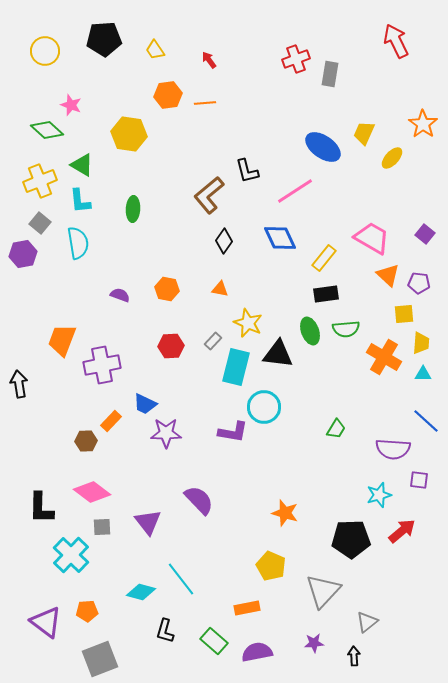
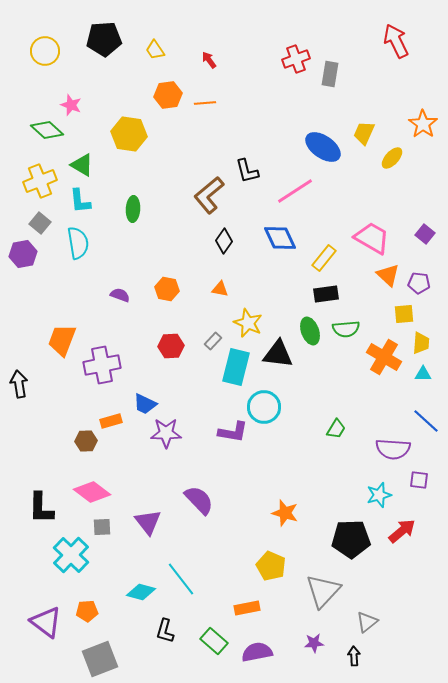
orange rectangle at (111, 421): rotated 30 degrees clockwise
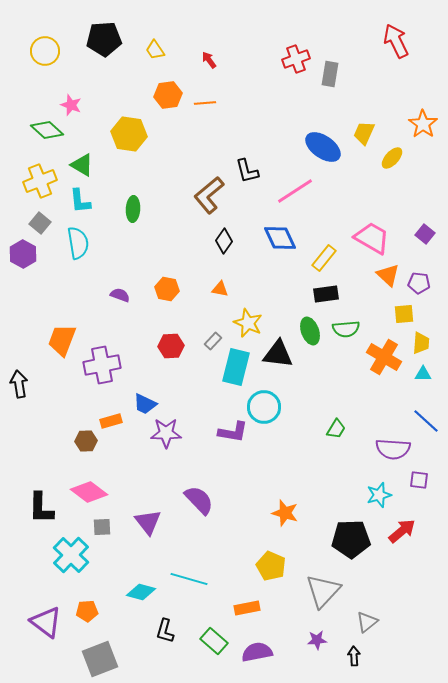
purple hexagon at (23, 254): rotated 20 degrees counterclockwise
pink diamond at (92, 492): moved 3 px left
cyan line at (181, 579): moved 8 px right; rotated 36 degrees counterclockwise
purple star at (314, 643): moved 3 px right, 3 px up
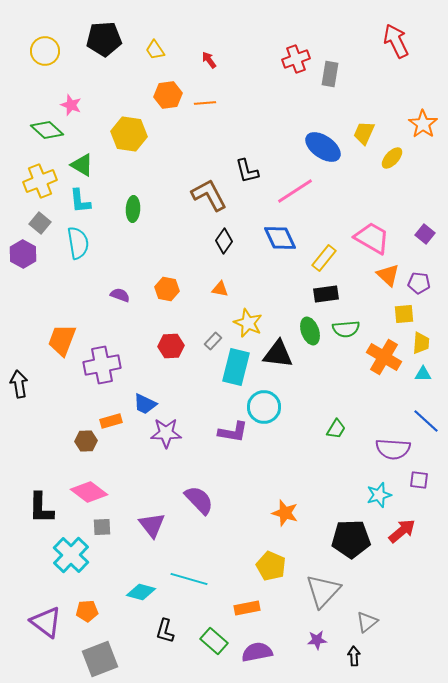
brown L-shape at (209, 195): rotated 102 degrees clockwise
purple triangle at (148, 522): moved 4 px right, 3 px down
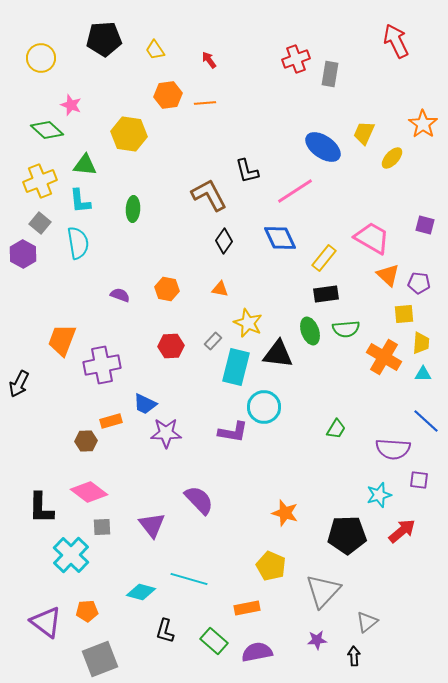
yellow circle at (45, 51): moved 4 px left, 7 px down
green triangle at (82, 165): moved 3 px right; rotated 25 degrees counterclockwise
purple square at (425, 234): moved 9 px up; rotated 24 degrees counterclockwise
black arrow at (19, 384): rotated 144 degrees counterclockwise
black pentagon at (351, 539): moved 4 px left, 4 px up
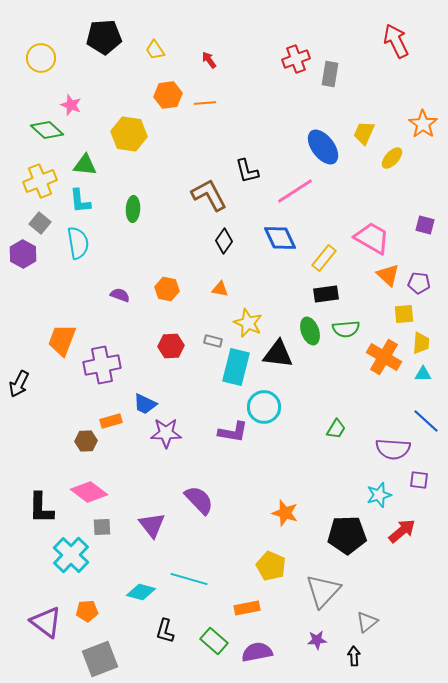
black pentagon at (104, 39): moved 2 px up
blue ellipse at (323, 147): rotated 18 degrees clockwise
gray rectangle at (213, 341): rotated 60 degrees clockwise
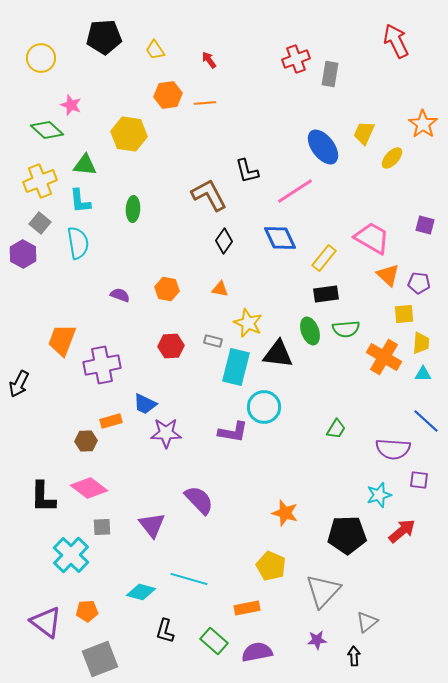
pink diamond at (89, 492): moved 4 px up
black L-shape at (41, 508): moved 2 px right, 11 px up
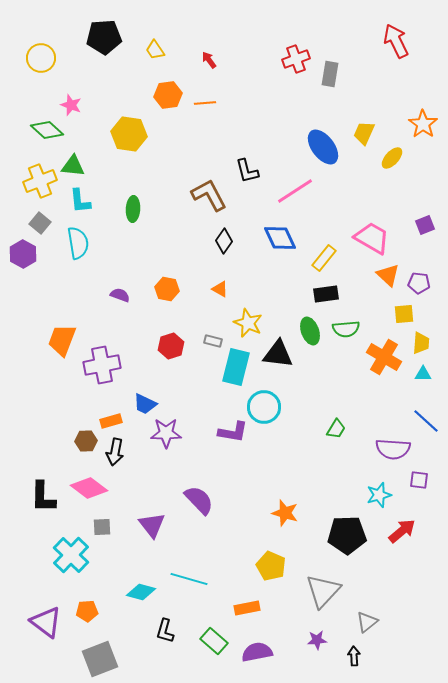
green triangle at (85, 165): moved 12 px left, 1 px down
purple square at (425, 225): rotated 36 degrees counterclockwise
orange triangle at (220, 289): rotated 18 degrees clockwise
red hexagon at (171, 346): rotated 15 degrees counterclockwise
black arrow at (19, 384): moved 96 px right, 68 px down; rotated 16 degrees counterclockwise
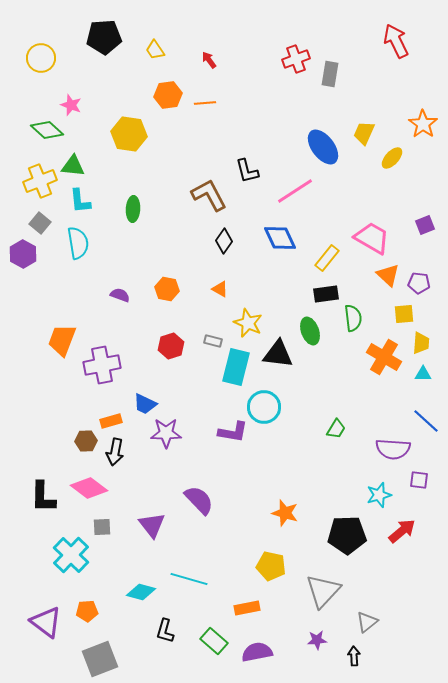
yellow rectangle at (324, 258): moved 3 px right
green semicircle at (346, 329): moved 7 px right, 11 px up; rotated 92 degrees counterclockwise
yellow pentagon at (271, 566): rotated 12 degrees counterclockwise
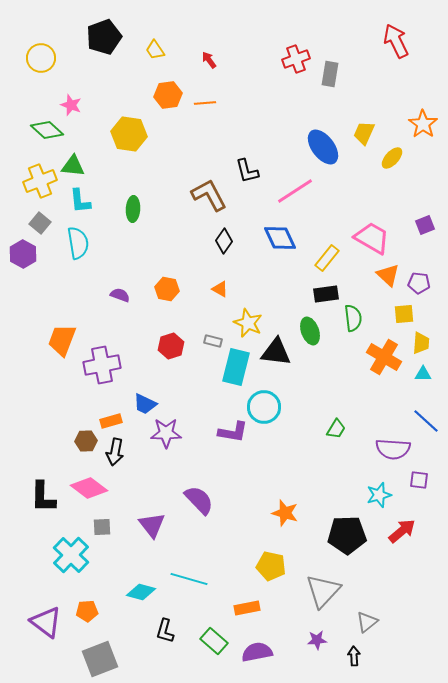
black pentagon at (104, 37): rotated 16 degrees counterclockwise
black triangle at (278, 354): moved 2 px left, 2 px up
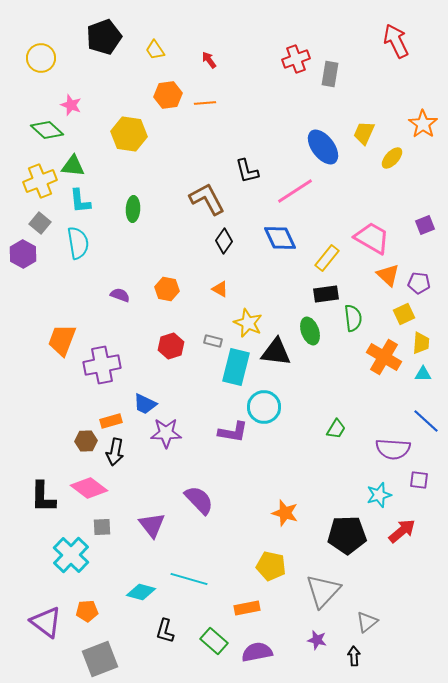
brown L-shape at (209, 195): moved 2 px left, 4 px down
yellow square at (404, 314): rotated 20 degrees counterclockwise
purple star at (317, 640): rotated 18 degrees clockwise
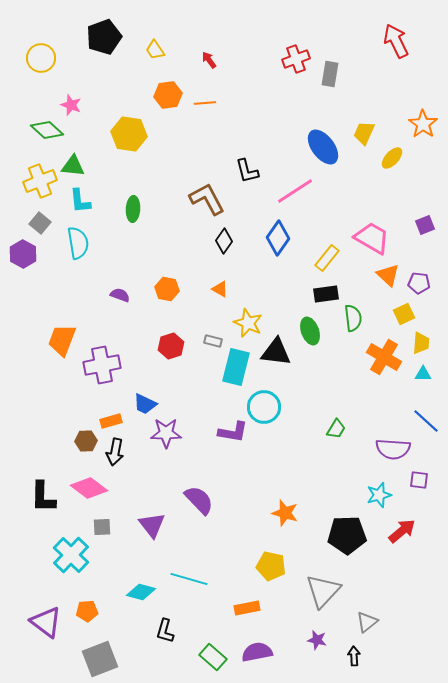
blue diamond at (280, 238): moved 2 px left; rotated 60 degrees clockwise
green rectangle at (214, 641): moved 1 px left, 16 px down
